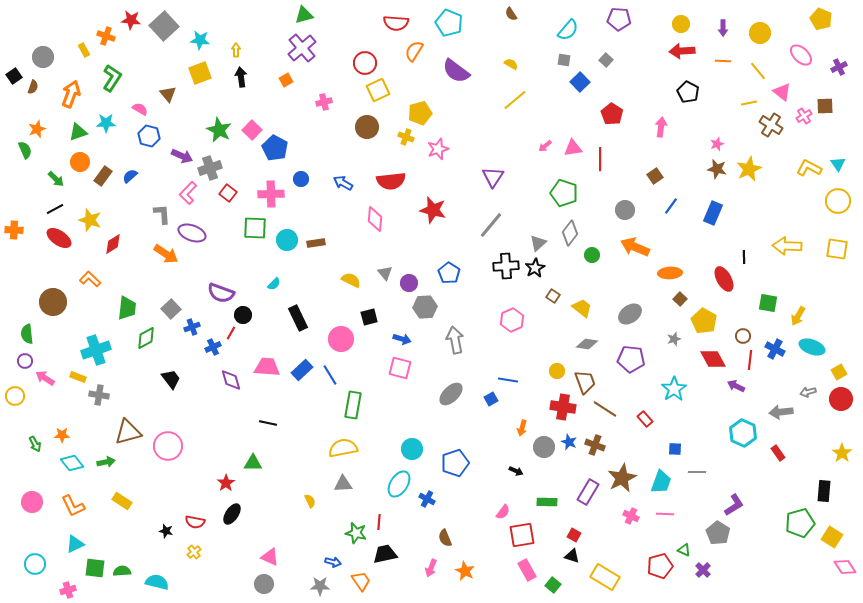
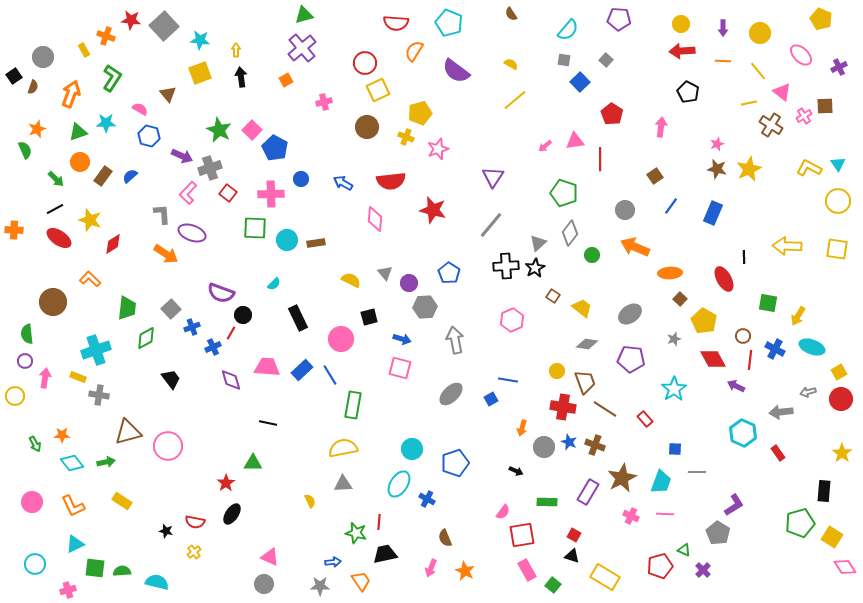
pink triangle at (573, 148): moved 2 px right, 7 px up
pink arrow at (45, 378): rotated 66 degrees clockwise
blue arrow at (333, 562): rotated 21 degrees counterclockwise
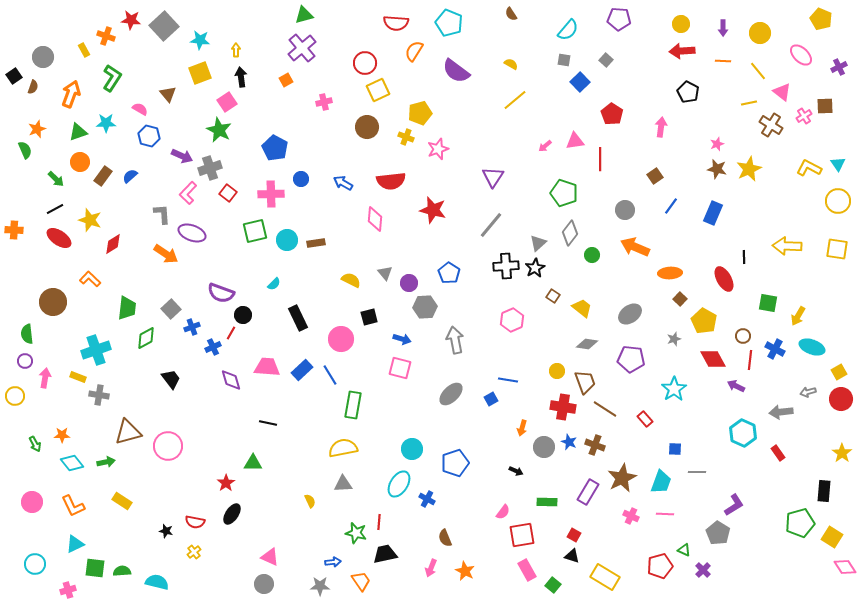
pink square at (252, 130): moved 25 px left, 28 px up; rotated 12 degrees clockwise
green square at (255, 228): moved 3 px down; rotated 15 degrees counterclockwise
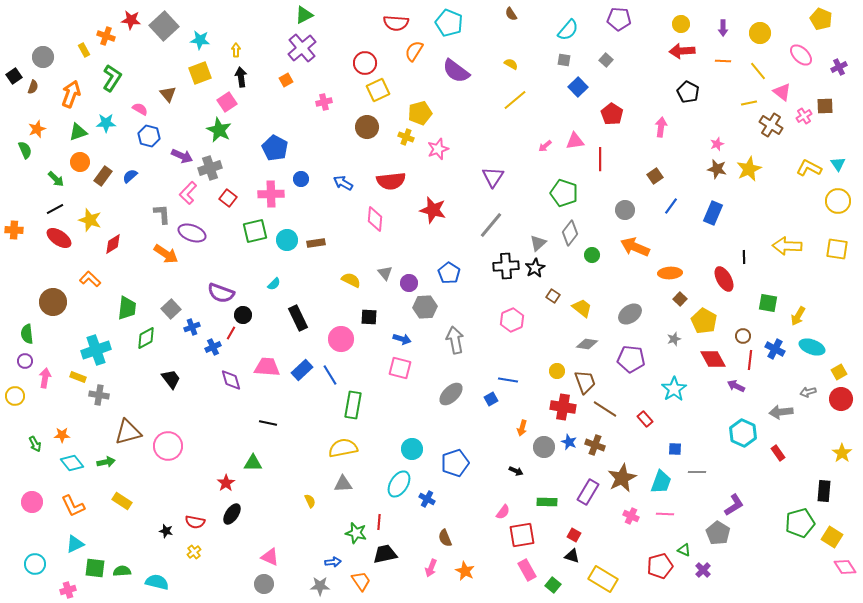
green triangle at (304, 15): rotated 12 degrees counterclockwise
blue square at (580, 82): moved 2 px left, 5 px down
red square at (228, 193): moved 5 px down
black square at (369, 317): rotated 18 degrees clockwise
yellow rectangle at (605, 577): moved 2 px left, 2 px down
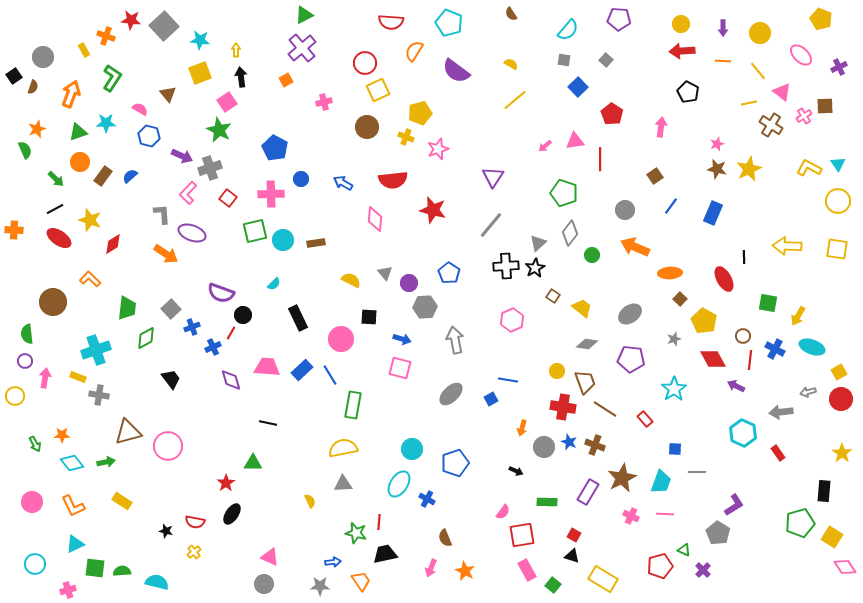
red semicircle at (396, 23): moved 5 px left, 1 px up
red semicircle at (391, 181): moved 2 px right, 1 px up
cyan circle at (287, 240): moved 4 px left
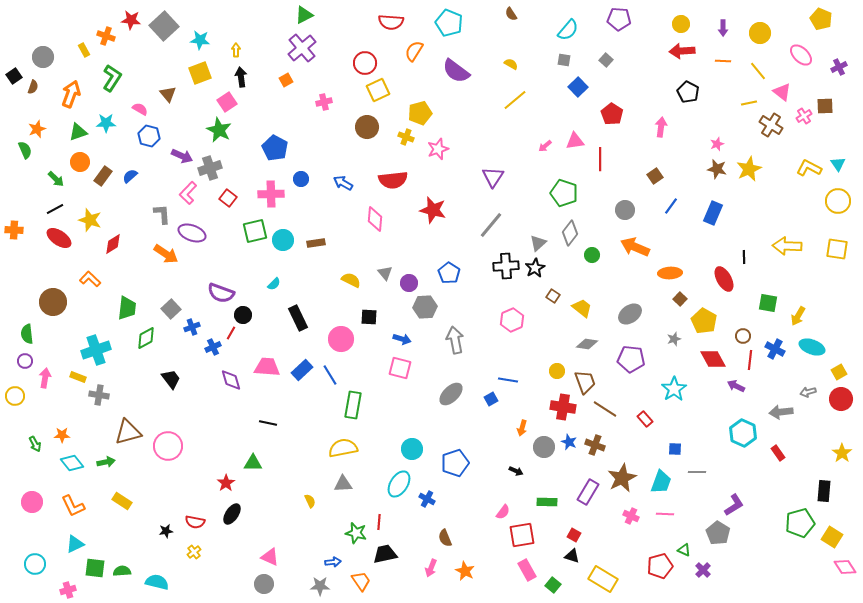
black star at (166, 531): rotated 24 degrees counterclockwise
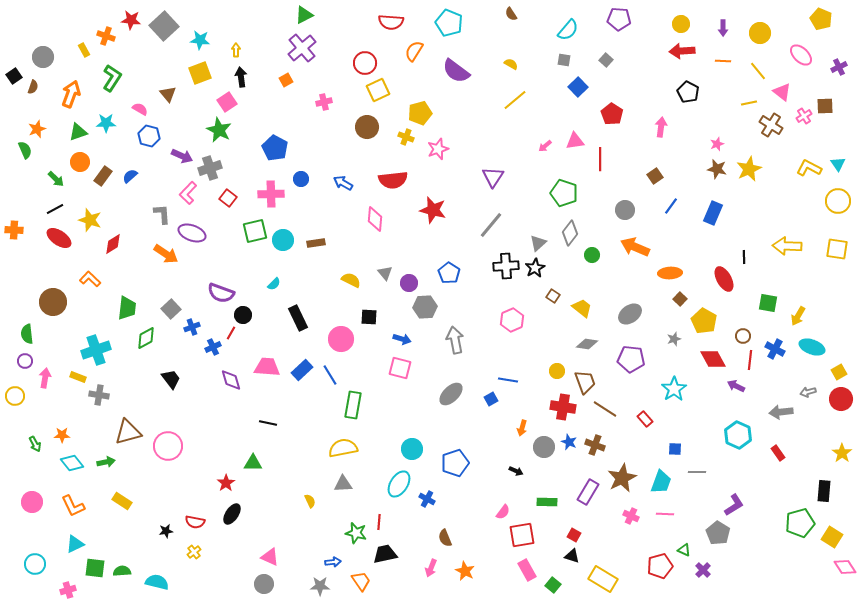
cyan hexagon at (743, 433): moved 5 px left, 2 px down
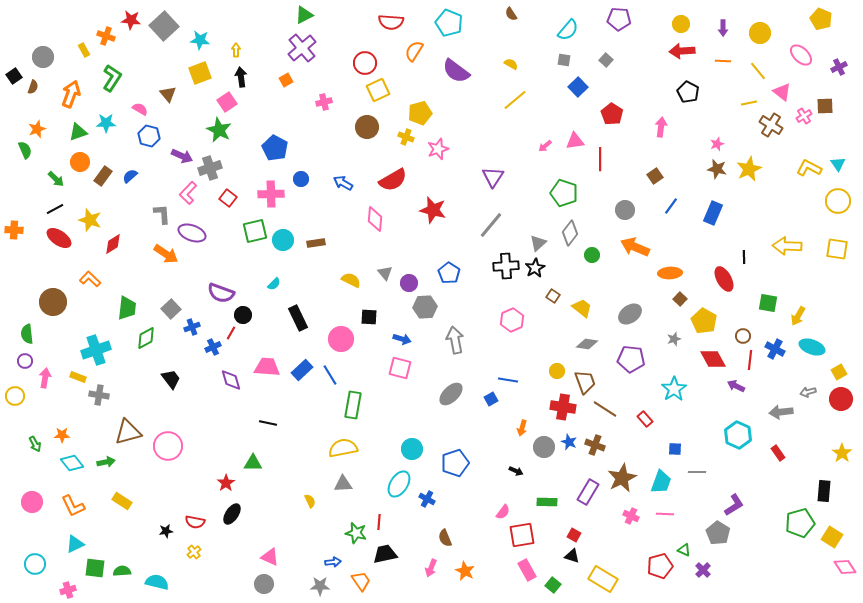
red semicircle at (393, 180): rotated 24 degrees counterclockwise
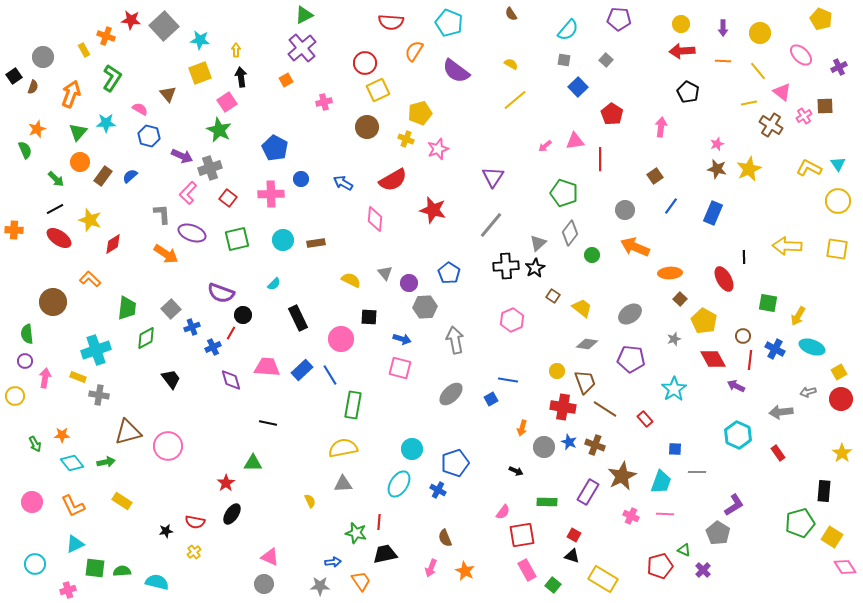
green triangle at (78, 132): rotated 30 degrees counterclockwise
yellow cross at (406, 137): moved 2 px down
green square at (255, 231): moved 18 px left, 8 px down
brown star at (622, 478): moved 2 px up
blue cross at (427, 499): moved 11 px right, 9 px up
